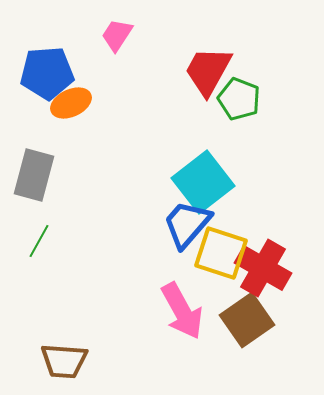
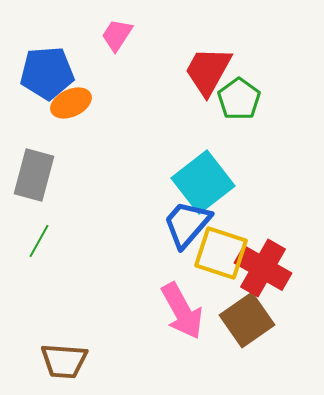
green pentagon: rotated 15 degrees clockwise
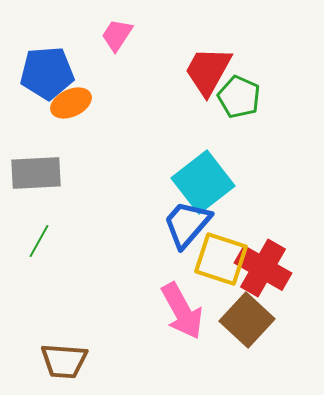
green pentagon: moved 2 px up; rotated 12 degrees counterclockwise
gray rectangle: moved 2 px right, 2 px up; rotated 72 degrees clockwise
yellow square: moved 6 px down
brown square: rotated 12 degrees counterclockwise
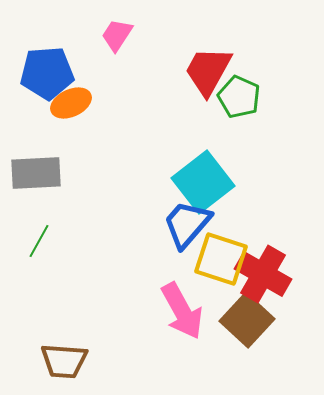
red cross: moved 6 px down
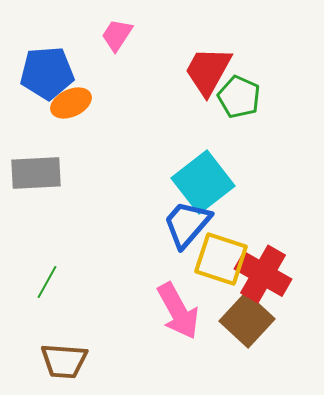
green line: moved 8 px right, 41 px down
pink arrow: moved 4 px left
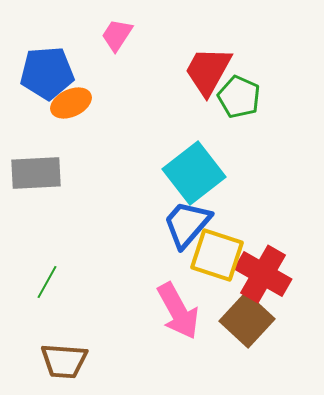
cyan square: moved 9 px left, 9 px up
yellow square: moved 4 px left, 4 px up
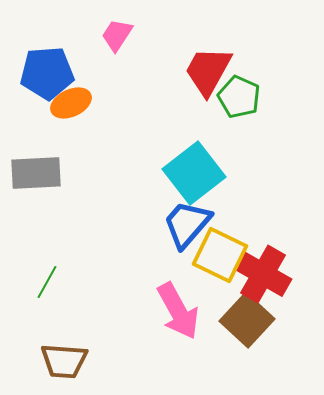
yellow square: moved 3 px right; rotated 8 degrees clockwise
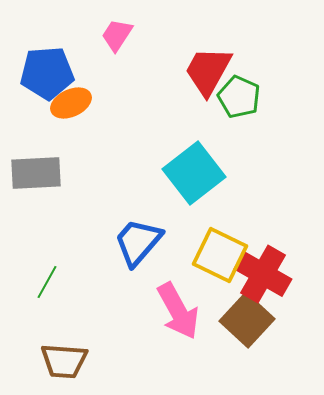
blue trapezoid: moved 49 px left, 18 px down
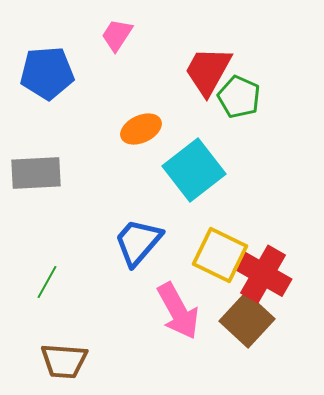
orange ellipse: moved 70 px right, 26 px down
cyan square: moved 3 px up
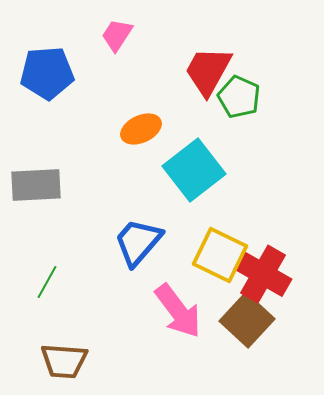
gray rectangle: moved 12 px down
pink arrow: rotated 8 degrees counterclockwise
